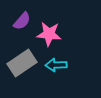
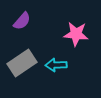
pink star: moved 27 px right
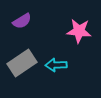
purple semicircle: rotated 18 degrees clockwise
pink star: moved 3 px right, 3 px up
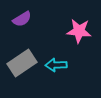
purple semicircle: moved 2 px up
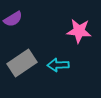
purple semicircle: moved 9 px left
cyan arrow: moved 2 px right
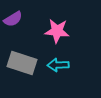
pink star: moved 22 px left
gray rectangle: rotated 52 degrees clockwise
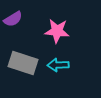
gray rectangle: moved 1 px right
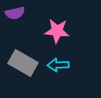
purple semicircle: moved 2 px right, 6 px up; rotated 18 degrees clockwise
gray rectangle: rotated 12 degrees clockwise
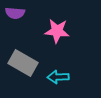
purple semicircle: rotated 18 degrees clockwise
cyan arrow: moved 12 px down
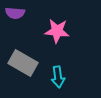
cyan arrow: rotated 95 degrees counterclockwise
